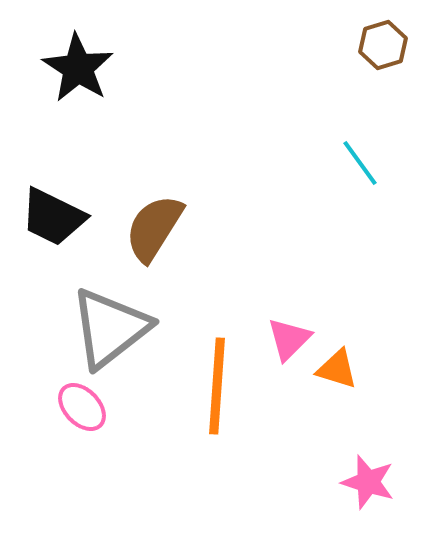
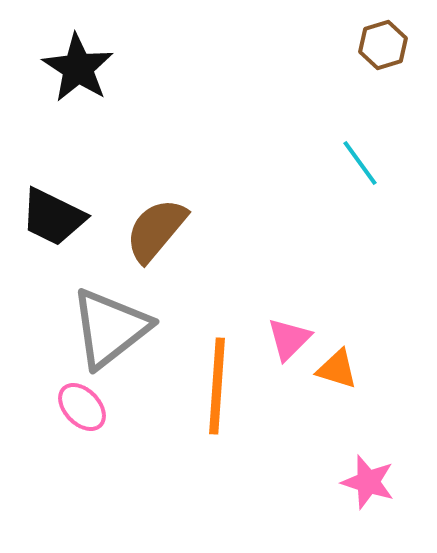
brown semicircle: moved 2 px right, 2 px down; rotated 8 degrees clockwise
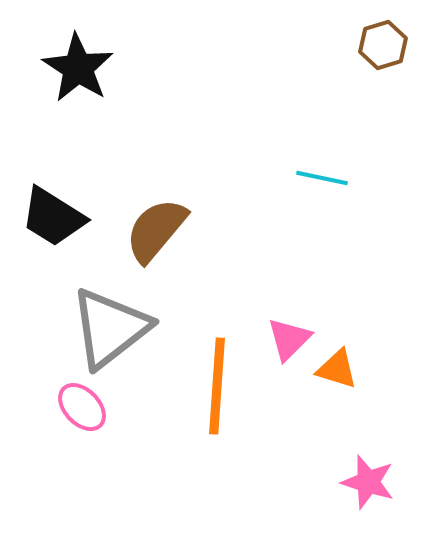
cyan line: moved 38 px left, 15 px down; rotated 42 degrees counterclockwise
black trapezoid: rotated 6 degrees clockwise
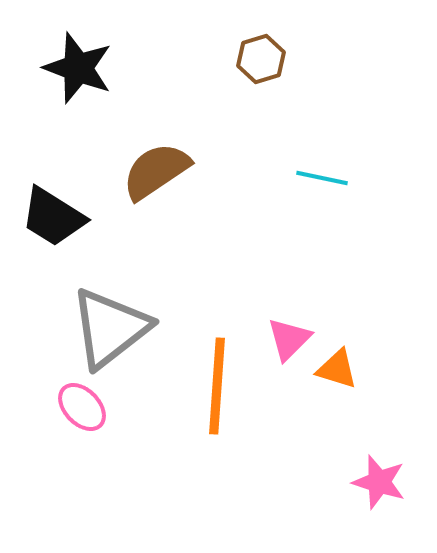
brown hexagon: moved 122 px left, 14 px down
black star: rotated 12 degrees counterclockwise
brown semicircle: moved 59 px up; rotated 16 degrees clockwise
pink star: moved 11 px right
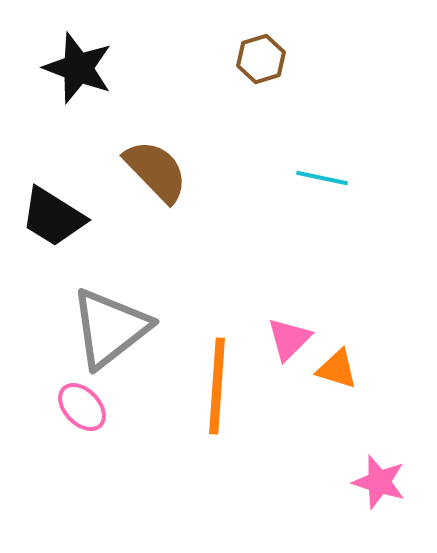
brown semicircle: rotated 80 degrees clockwise
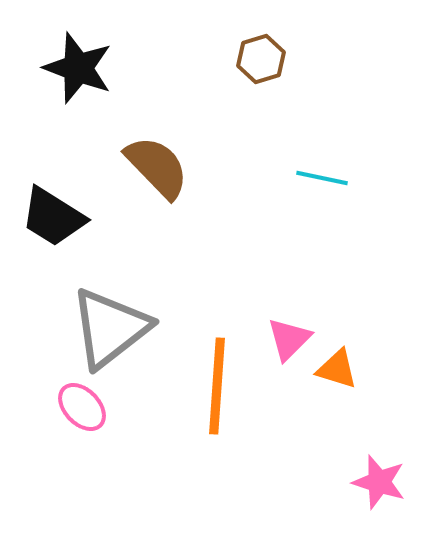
brown semicircle: moved 1 px right, 4 px up
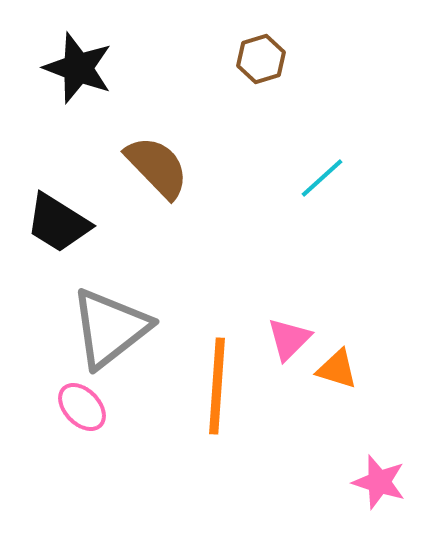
cyan line: rotated 54 degrees counterclockwise
black trapezoid: moved 5 px right, 6 px down
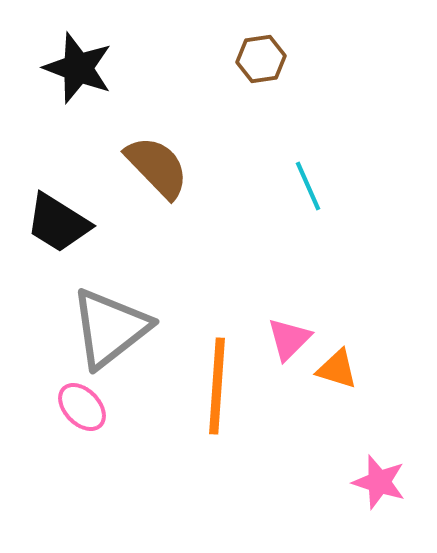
brown hexagon: rotated 9 degrees clockwise
cyan line: moved 14 px left, 8 px down; rotated 72 degrees counterclockwise
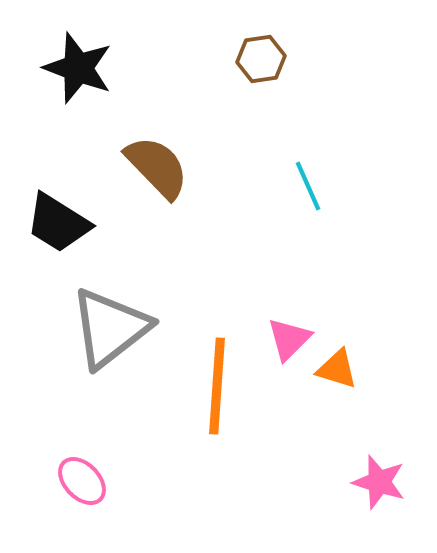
pink ellipse: moved 74 px down
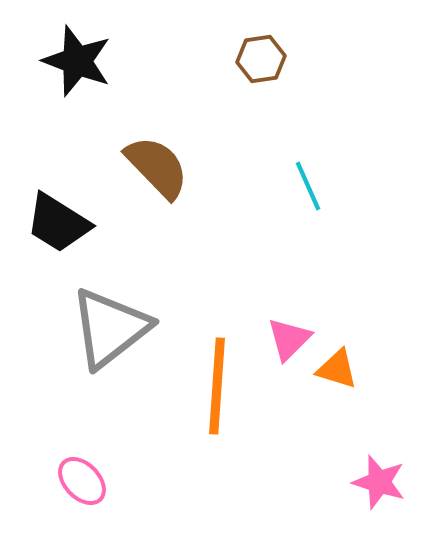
black star: moved 1 px left, 7 px up
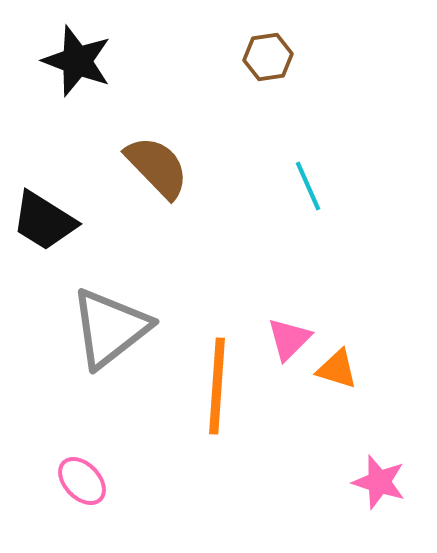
brown hexagon: moved 7 px right, 2 px up
black trapezoid: moved 14 px left, 2 px up
